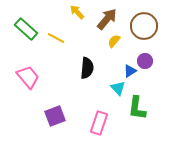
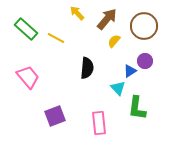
yellow arrow: moved 1 px down
pink rectangle: rotated 25 degrees counterclockwise
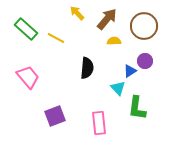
yellow semicircle: rotated 48 degrees clockwise
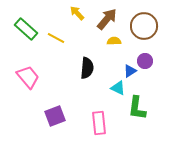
cyan triangle: rotated 21 degrees counterclockwise
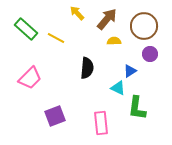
purple circle: moved 5 px right, 7 px up
pink trapezoid: moved 2 px right, 1 px down; rotated 85 degrees clockwise
pink rectangle: moved 2 px right
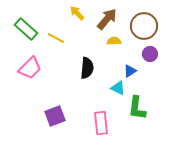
pink trapezoid: moved 10 px up
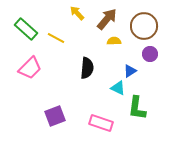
pink rectangle: rotated 65 degrees counterclockwise
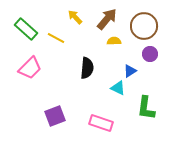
yellow arrow: moved 2 px left, 4 px down
green L-shape: moved 9 px right
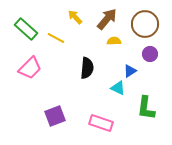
brown circle: moved 1 px right, 2 px up
